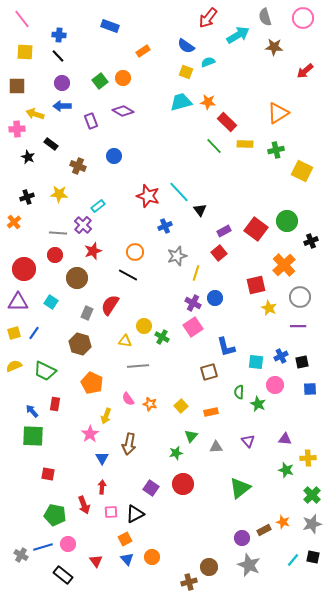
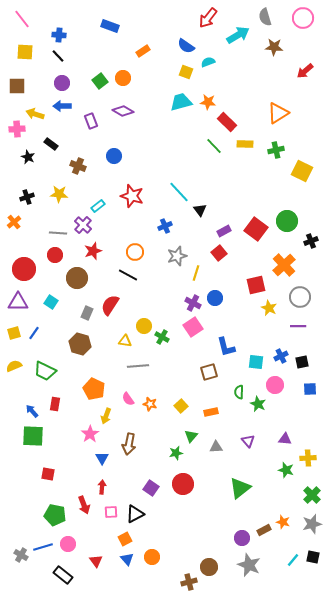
red star at (148, 196): moved 16 px left
orange pentagon at (92, 383): moved 2 px right, 6 px down
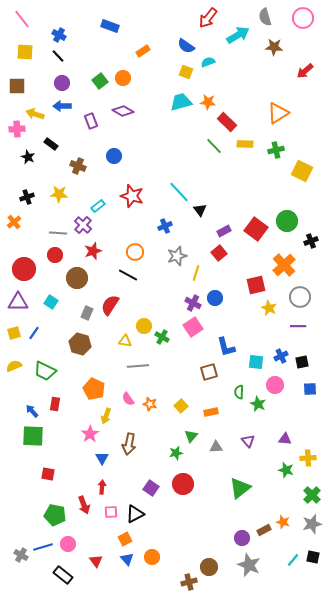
blue cross at (59, 35): rotated 24 degrees clockwise
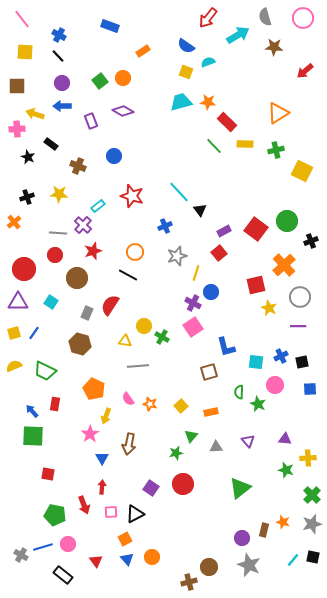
blue circle at (215, 298): moved 4 px left, 6 px up
brown rectangle at (264, 530): rotated 48 degrees counterclockwise
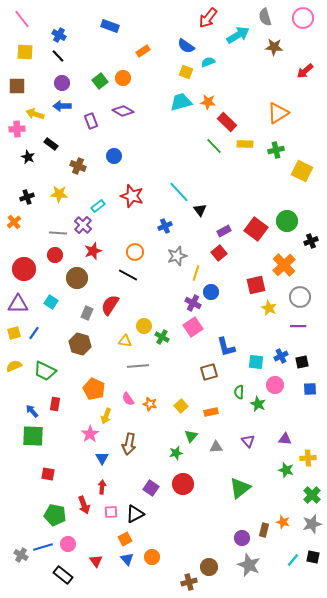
purple triangle at (18, 302): moved 2 px down
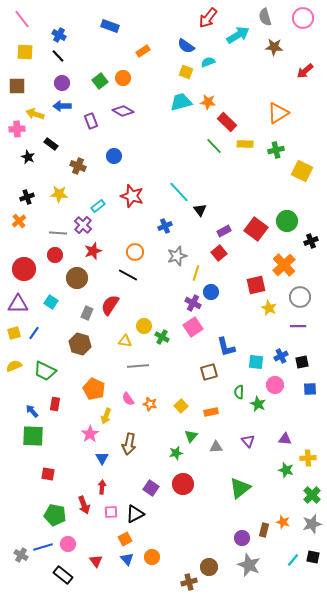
orange cross at (14, 222): moved 5 px right, 1 px up
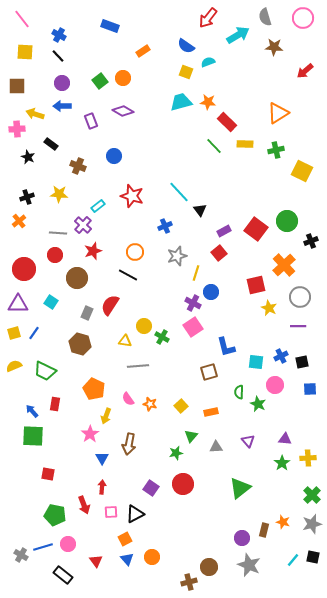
green star at (286, 470): moved 4 px left, 7 px up; rotated 21 degrees clockwise
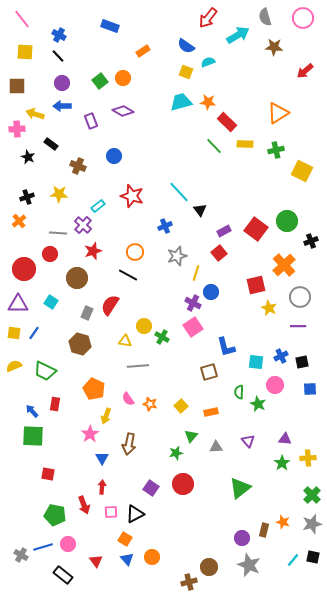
red circle at (55, 255): moved 5 px left, 1 px up
yellow square at (14, 333): rotated 24 degrees clockwise
orange square at (125, 539): rotated 32 degrees counterclockwise
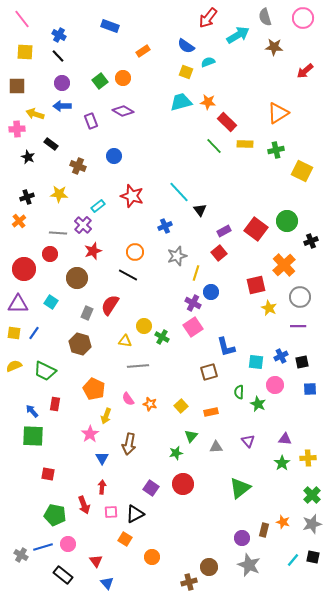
blue triangle at (127, 559): moved 20 px left, 24 px down
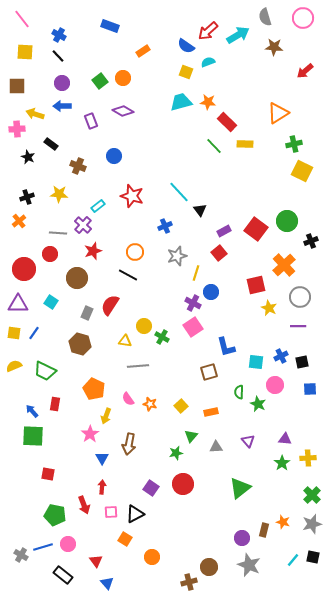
red arrow at (208, 18): moved 13 px down; rotated 10 degrees clockwise
green cross at (276, 150): moved 18 px right, 6 px up
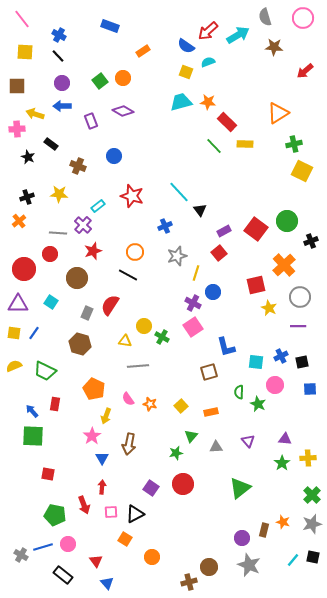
blue circle at (211, 292): moved 2 px right
pink star at (90, 434): moved 2 px right, 2 px down
